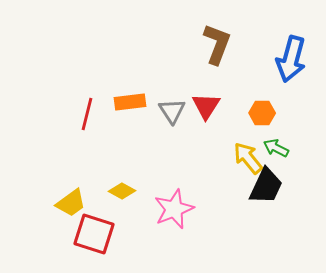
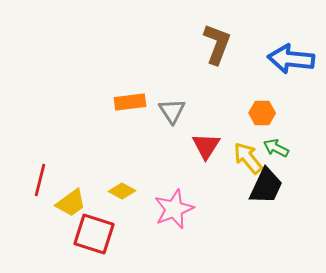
blue arrow: rotated 81 degrees clockwise
red triangle: moved 40 px down
red line: moved 47 px left, 66 px down
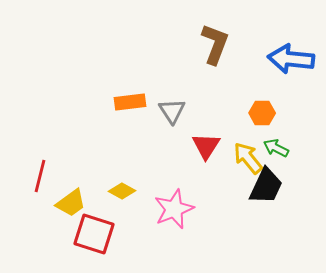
brown L-shape: moved 2 px left
red line: moved 4 px up
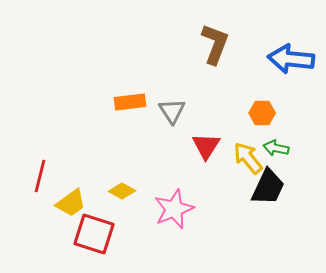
green arrow: rotated 15 degrees counterclockwise
black trapezoid: moved 2 px right, 1 px down
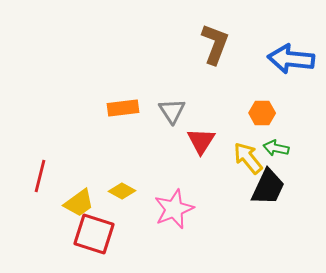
orange rectangle: moved 7 px left, 6 px down
red triangle: moved 5 px left, 5 px up
yellow trapezoid: moved 8 px right
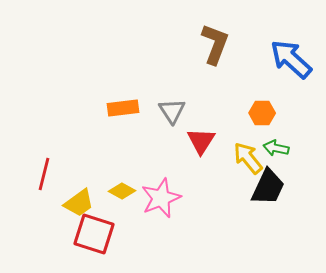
blue arrow: rotated 36 degrees clockwise
red line: moved 4 px right, 2 px up
pink star: moved 13 px left, 11 px up
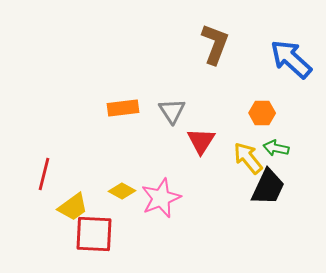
yellow trapezoid: moved 6 px left, 4 px down
red square: rotated 15 degrees counterclockwise
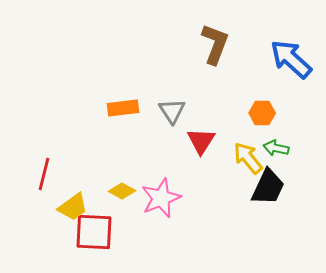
red square: moved 2 px up
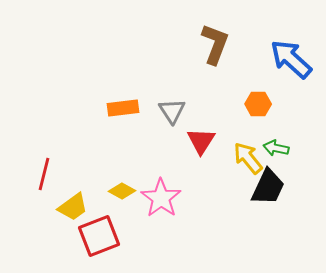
orange hexagon: moved 4 px left, 9 px up
pink star: rotated 15 degrees counterclockwise
red square: moved 5 px right, 4 px down; rotated 24 degrees counterclockwise
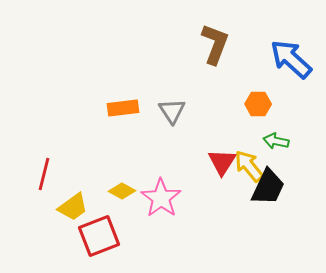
red triangle: moved 21 px right, 21 px down
green arrow: moved 7 px up
yellow arrow: moved 1 px right, 8 px down
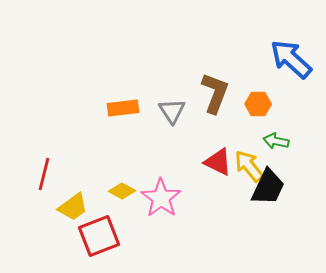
brown L-shape: moved 49 px down
red triangle: moved 4 px left; rotated 36 degrees counterclockwise
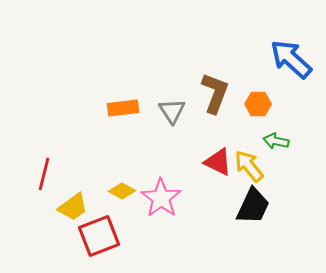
black trapezoid: moved 15 px left, 19 px down
